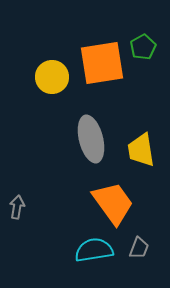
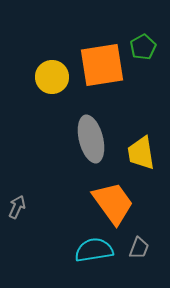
orange square: moved 2 px down
yellow trapezoid: moved 3 px down
gray arrow: rotated 15 degrees clockwise
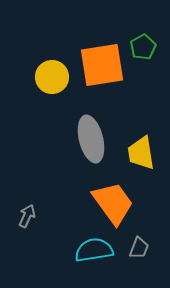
gray arrow: moved 10 px right, 9 px down
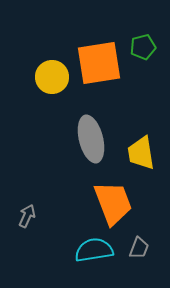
green pentagon: rotated 15 degrees clockwise
orange square: moved 3 px left, 2 px up
orange trapezoid: rotated 15 degrees clockwise
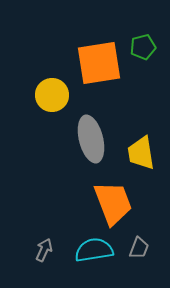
yellow circle: moved 18 px down
gray arrow: moved 17 px right, 34 px down
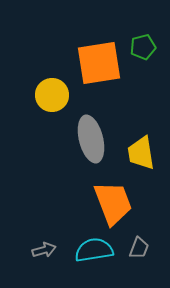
gray arrow: rotated 50 degrees clockwise
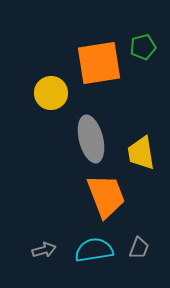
yellow circle: moved 1 px left, 2 px up
orange trapezoid: moved 7 px left, 7 px up
